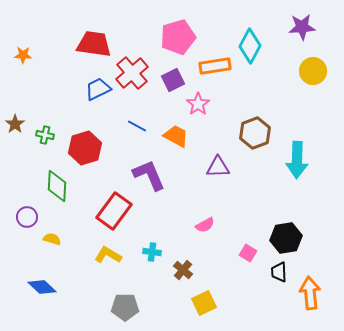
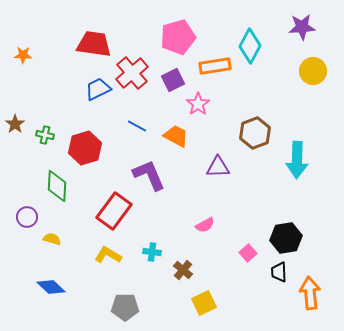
pink square: rotated 18 degrees clockwise
blue diamond: moved 9 px right
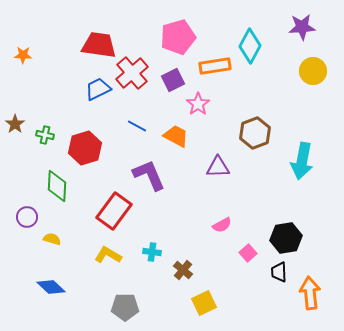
red trapezoid: moved 5 px right, 1 px down
cyan arrow: moved 5 px right, 1 px down; rotated 9 degrees clockwise
pink semicircle: moved 17 px right
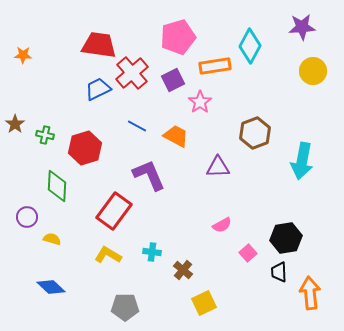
pink star: moved 2 px right, 2 px up
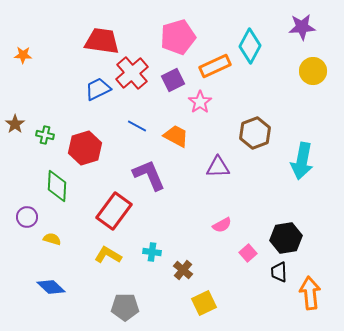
red trapezoid: moved 3 px right, 4 px up
orange rectangle: rotated 16 degrees counterclockwise
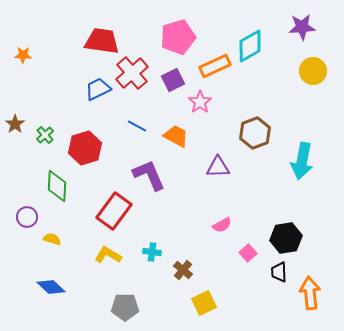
cyan diamond: rotated 32 degrees clockwise
green cross: rotated 36 degrees clockwise
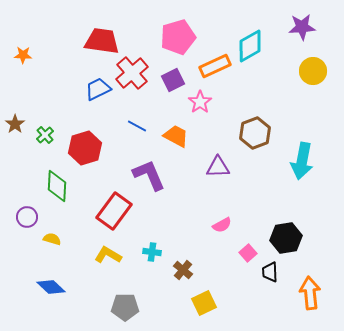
black trapezoid: moved 9 px left
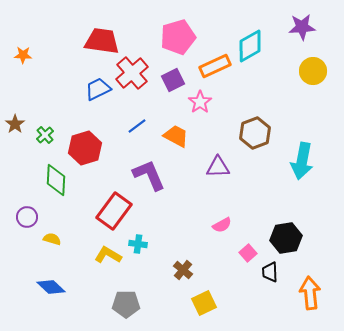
blue line: rotated 66 degrees counterclockwise
green diamond: moved 1 px left, 6 px up
cyan cross: moved 14 px left, 8 px up
gray pentagon: moved 1 px right, 3 px up
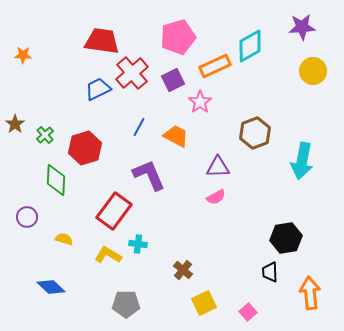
blue line: moved 2 px right, 1 px down; rotated 24 degrees counterclockwise
pink semicircle: moved 6 px left, 28 px up
yellow semicircle: moved 12 px right
pink square: moved 59 px down
